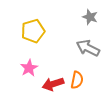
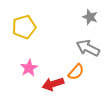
yellow pentagon: moved 9 px left, 4 px up
orange semicircle: moved 1 px left, 8 px up; rotated 30 degrees clockwise
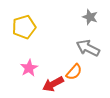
orange semicircle: moved 2 px left
red arrow: rotated 10 degrees counterclockwise
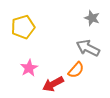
gray star: moved 2 px right, 1 px down
yellow pentagon: moved 1 px left
orange semicircle: moved 2 px right, 2 px up
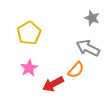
yellow pentagon: moved 6 px right, 6 px down; rotated 15 degrees counterclockwise
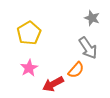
gray arrow: rotated 150 degrees counterclockwise
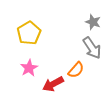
gray star: moved 1 px right, 4 px down
gray arrow: moved 4 px right
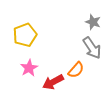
yellow pentagon: moved 4 px left, 2 px down; rotated 10 degrees clockwise
red arrow: moved 2 px up
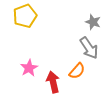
yellow pentagon: moved 19 px up
gray arrow: moved 3 px left
orange semicircle: moved 1 px right, 1 px down
red arrow: rotated 105 degrees clockwise
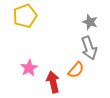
gray star: moved 3 px left
gray arrow: rotated 15 degrees clockwise
orange semicircle: moved 1 px left, 1 px up
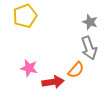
pink star: rotated 30 degrees counterclockwise
red arrow: rotated 95 degrees clockwise
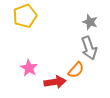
pink star: rotated 18 degrees clockwise
red arrow: moved 2 px right
